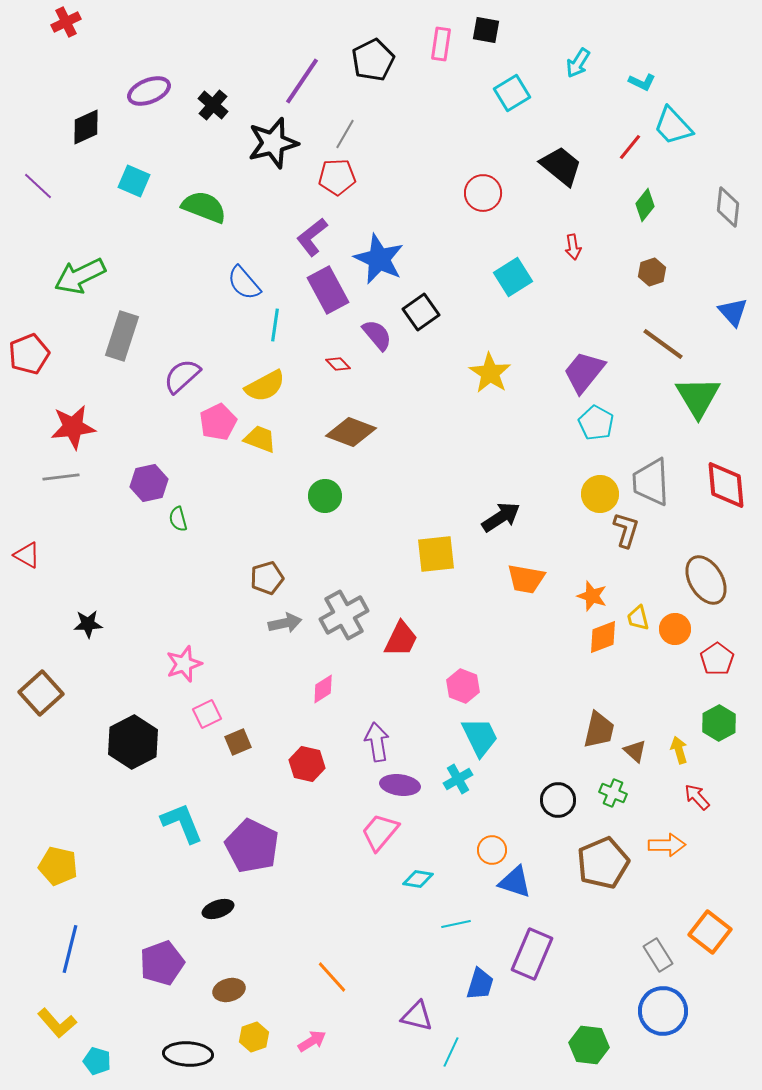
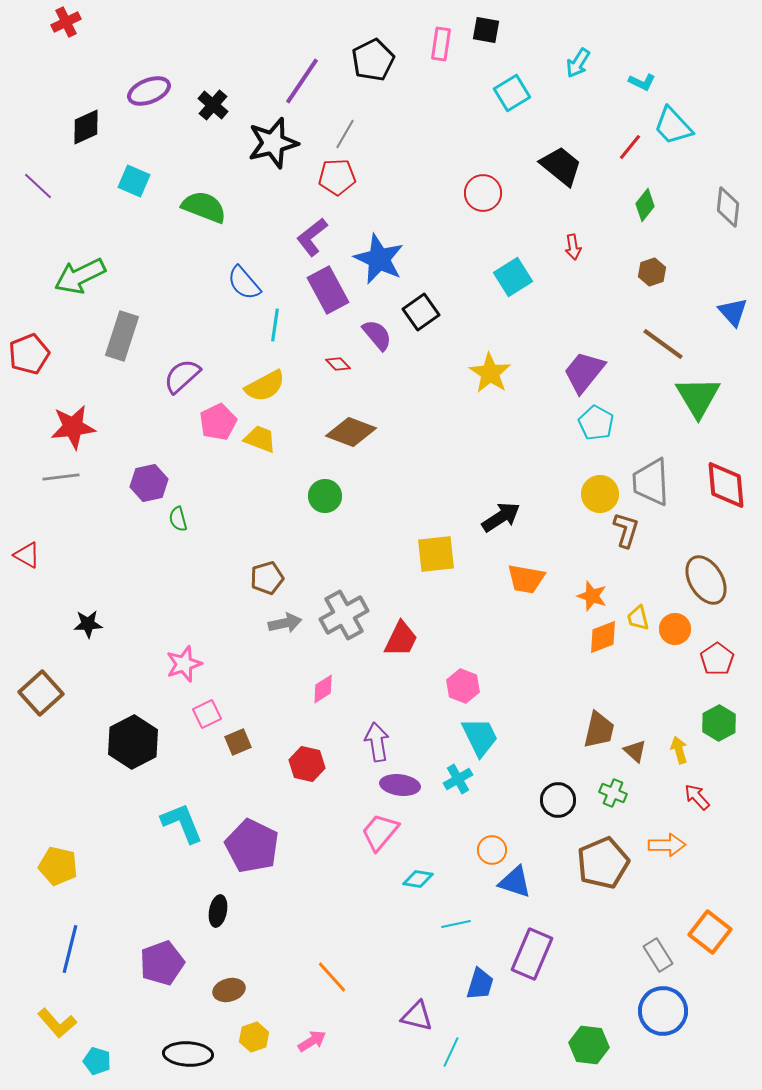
black ellipse at (218, 909): moved 2 px down; rotated 60 degrees counterclockwise
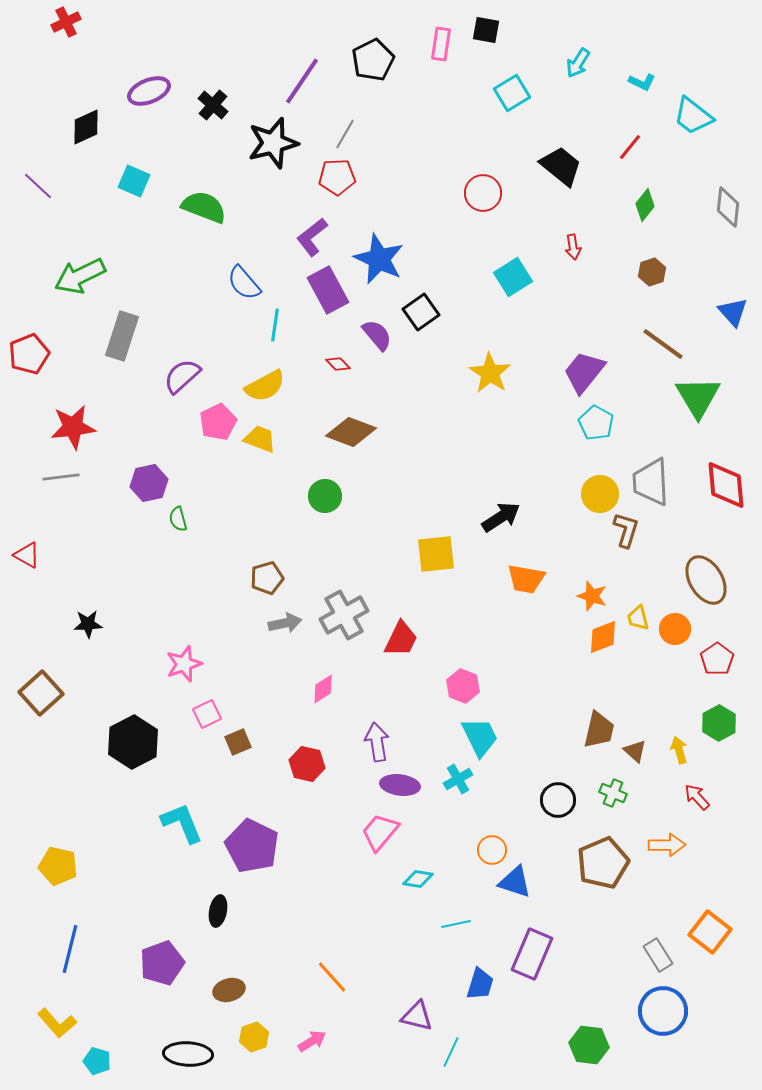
cyan trapezoid at (673, 126): moved 20 px right, 10 px up; rotated 9 degrees counterclockwise
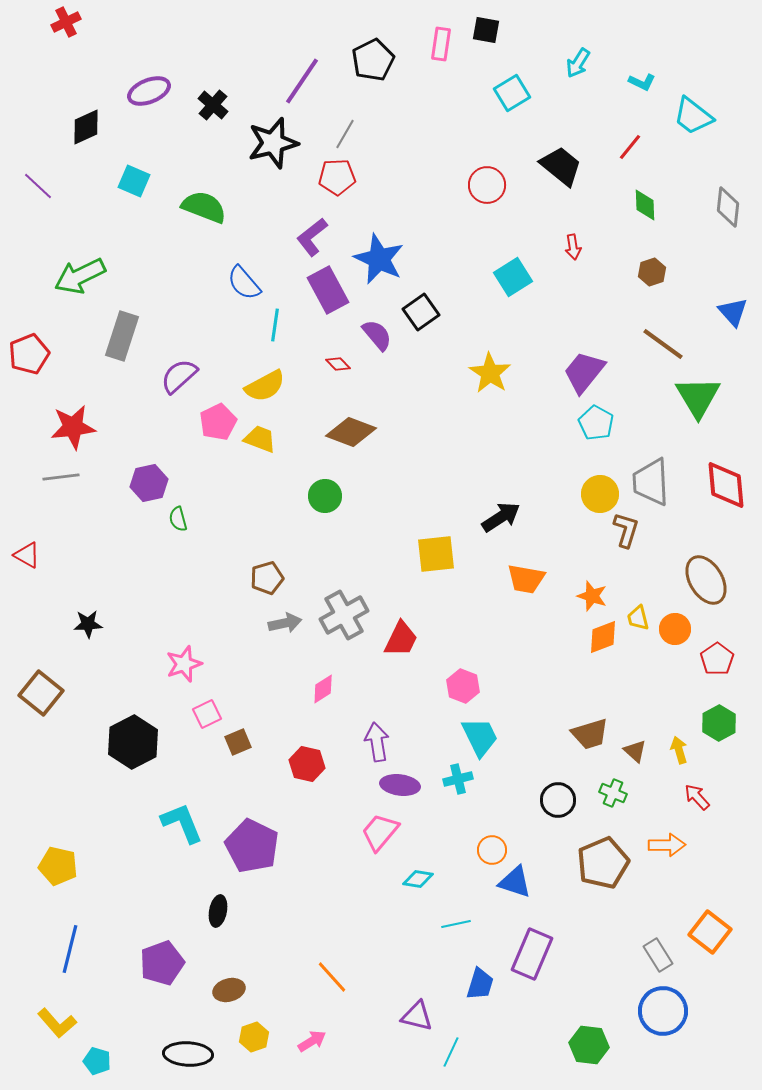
red circle at (483, 193): moved 4 px right, 8 px up
green diamond at (645, 205): rotated 40 degrees counterclockwise
purple semicircle at (182, 376): moved 3 px left
brown square at (41, 693): rotated 9 degrees counterclockwise
brown trapezoid at (599, 730): moved 9 px left, 4 px down; rotated 60 degrees clockwise
cyan cross at (458, 779): rotated 16 degrees clockwise
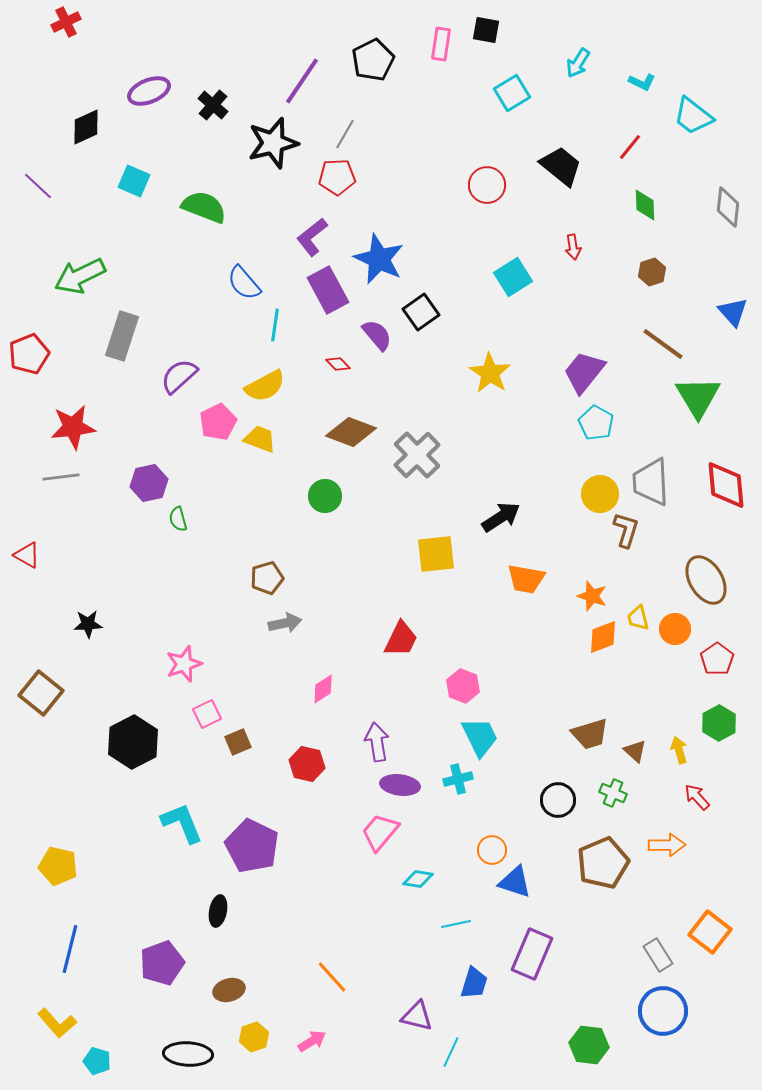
gray cross at (344, 615): moved 73 px right, 160 px up; rotated 15 degrees counterclockwise
blue trapezoid at (480, 984): moved 6 px left, 1 px up
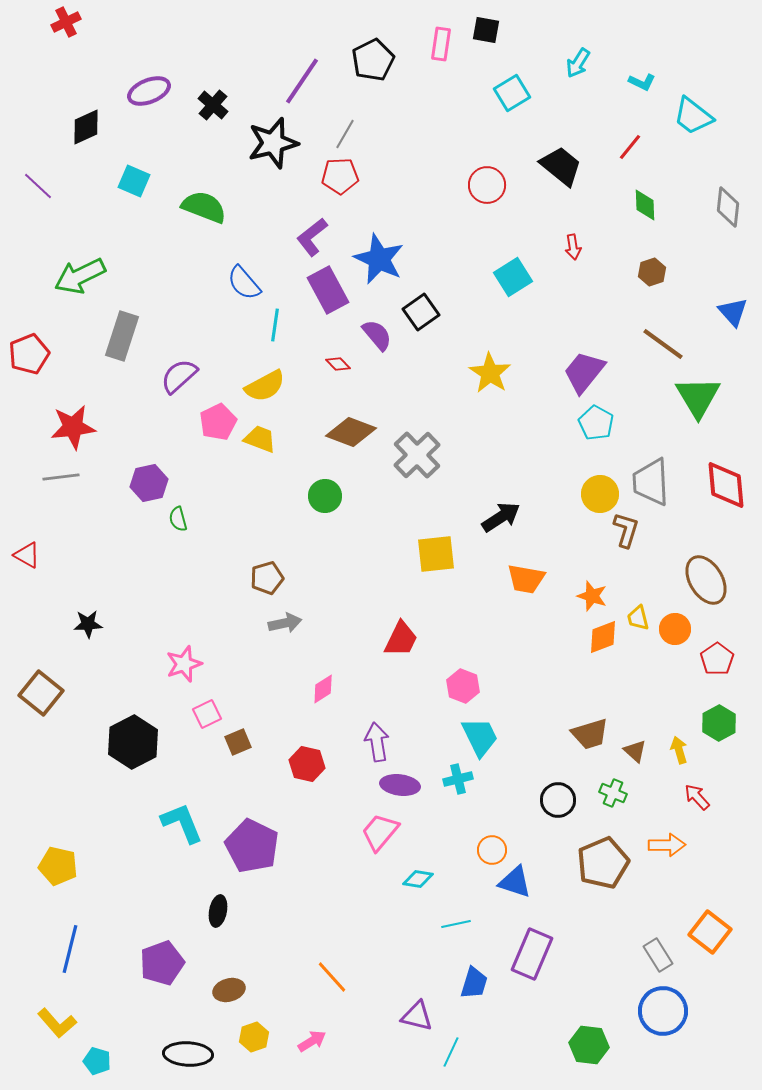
red pentagon at (337, 177): moved 3 px right, 1 px up
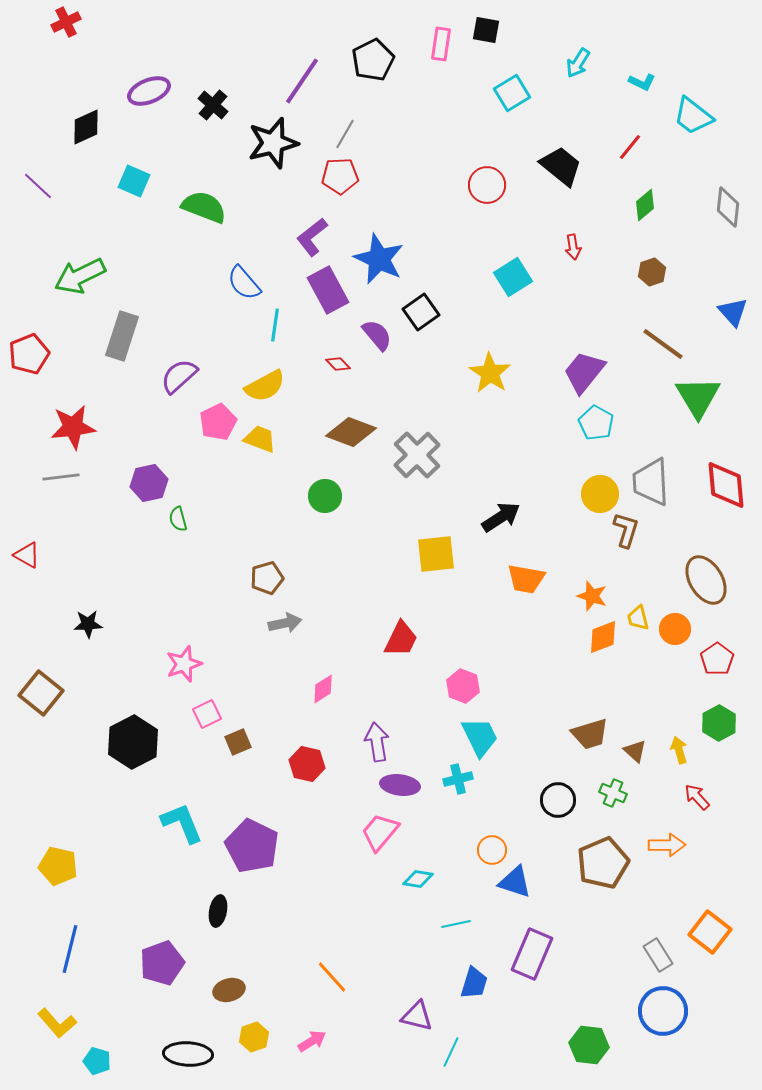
green diamond at (645, 205): rotated 52 degrees clockwise
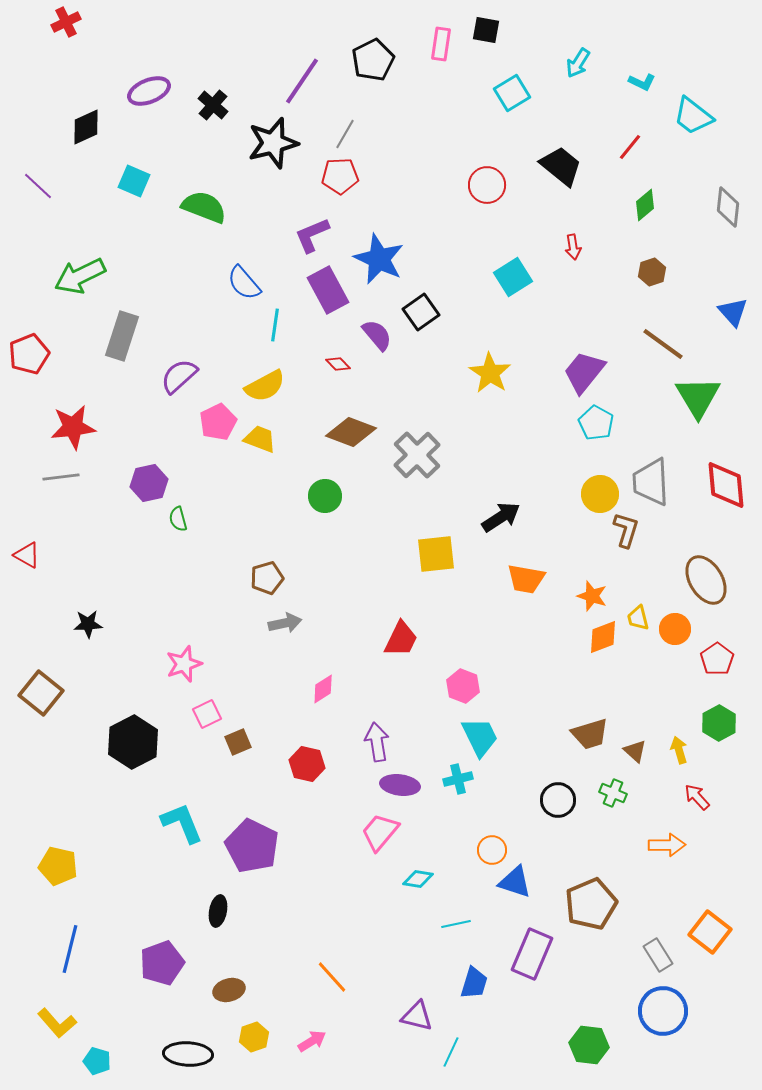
purple L-shape at (312, 237): moved 2 px up; rotated 15 degrees clockwise
brown pentagon at (603, 863): moved 12 px left, 41 px down
